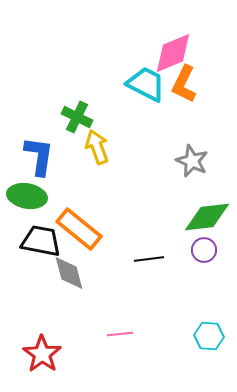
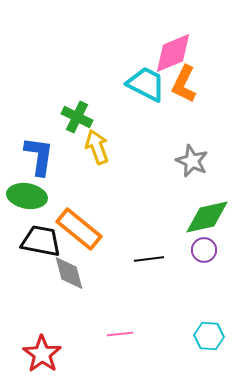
green diamond: rotated 6 degrees counterclockwise
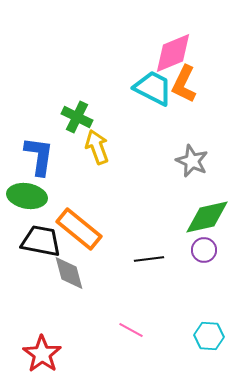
cyan trapezoid: moved 7 px right, 4 px down
pink line: moved 11 px right, 4 px up; rotated 35 degrees clockwise
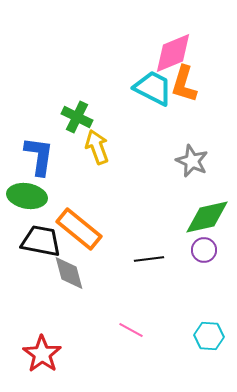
orange L-shape: rotated 9 degrees counterclockwise
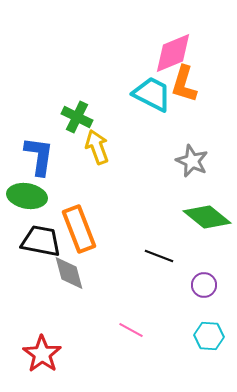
cyan trapezoid: moved 1 px left, 6 px down
green diamond: rotated 51 degrees clockwise
orange rectangle: rotated 30 degrees clockwise
purple circle: moved 35 px down
black line: moved 10 px right, 3 px up; rotated 28 degrees clockwise
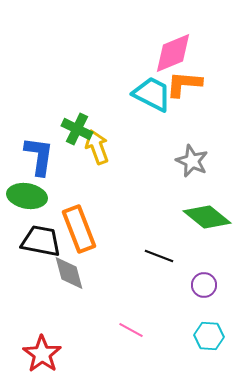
orange L-shape: rotated 78 degrees clockwise
green cross: moved 12 px down
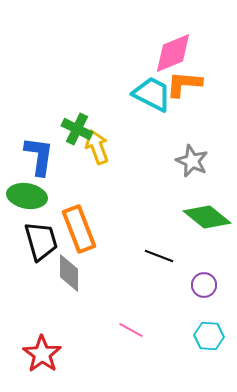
black trapezoid: rotated 63 degrees clockwise
gray diamond: rotated 15 degrees clockwise
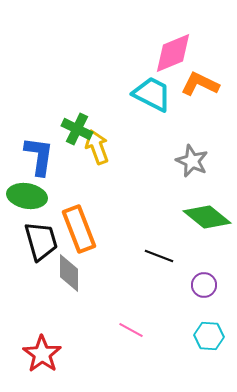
orange L-shape: moved 16 px right; rotated 21 degrees clockwise
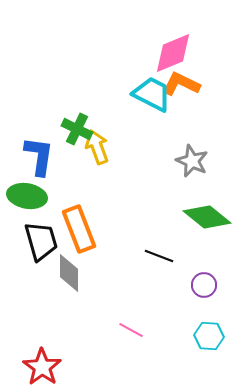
orange L-shape: moved 19 px left
red star: moved 13 px down
